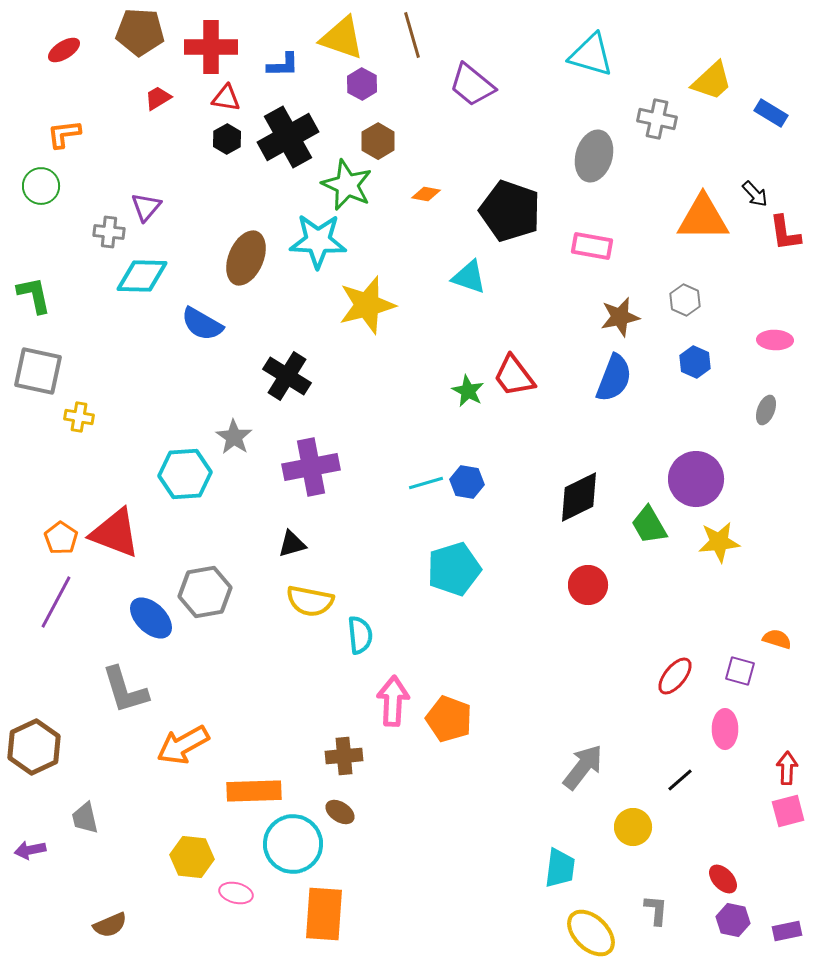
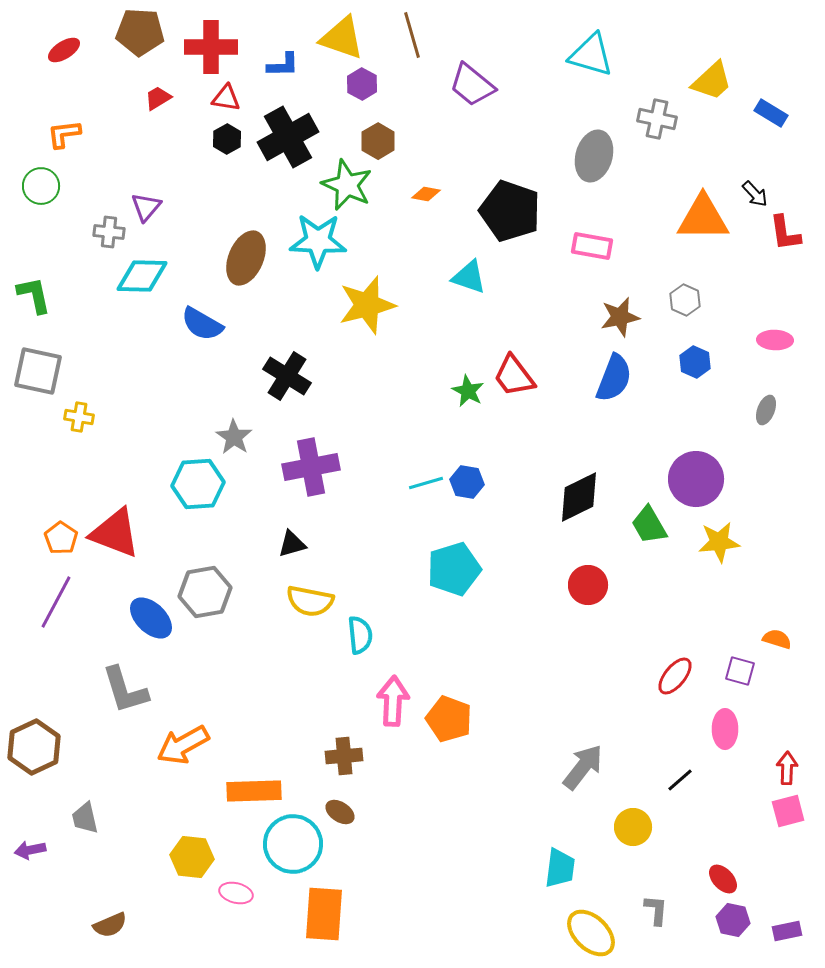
cyan hexagon at (185, 474): moved 13 px right, 10 px down
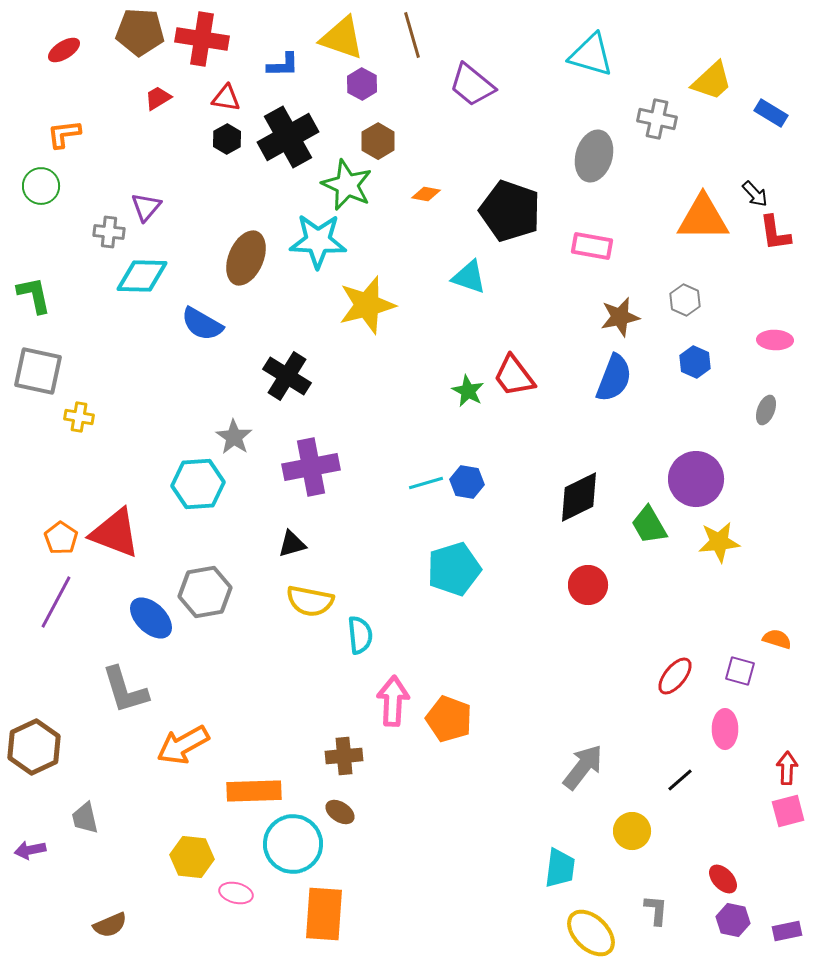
red cross at (211, 47): moved 9 px left, 8 px up; rotated 9 degrees clockwise
red L-shape at (785, 233): moved 10 px left
yellow circle at (633, 827): moved 1 px left, 4 px down
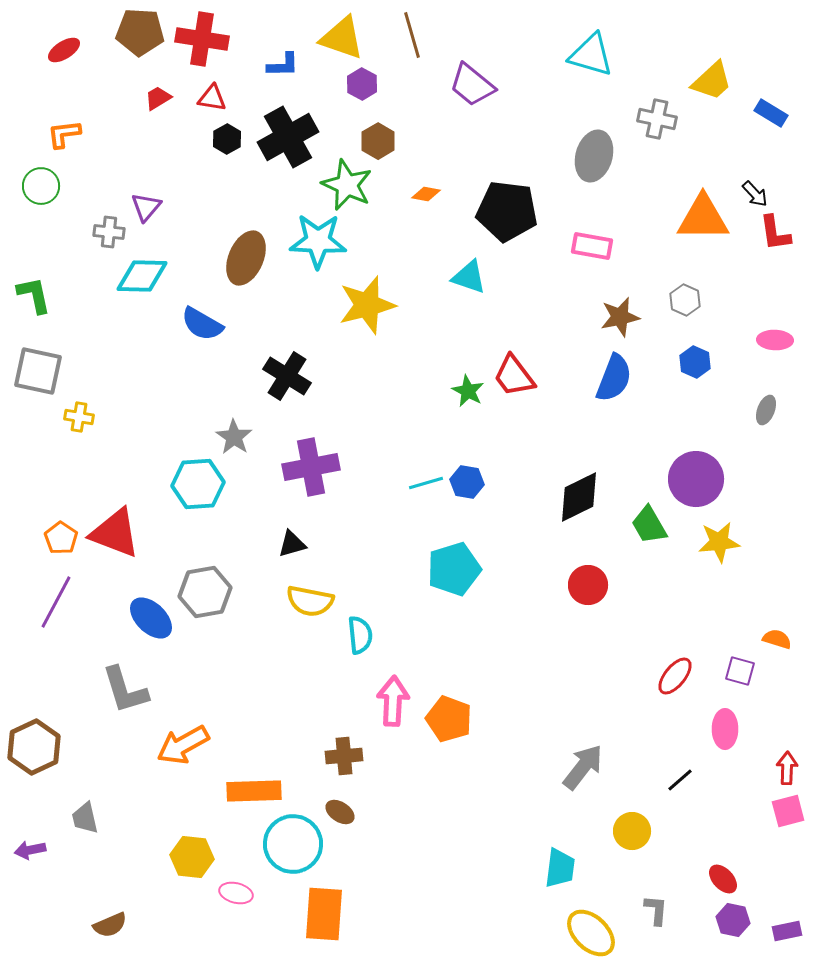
red triangle at (226, 98): moved 14 px left
black pentagon at (510, 211): moved 3 px left; rotated 12 degrees counterclockwise
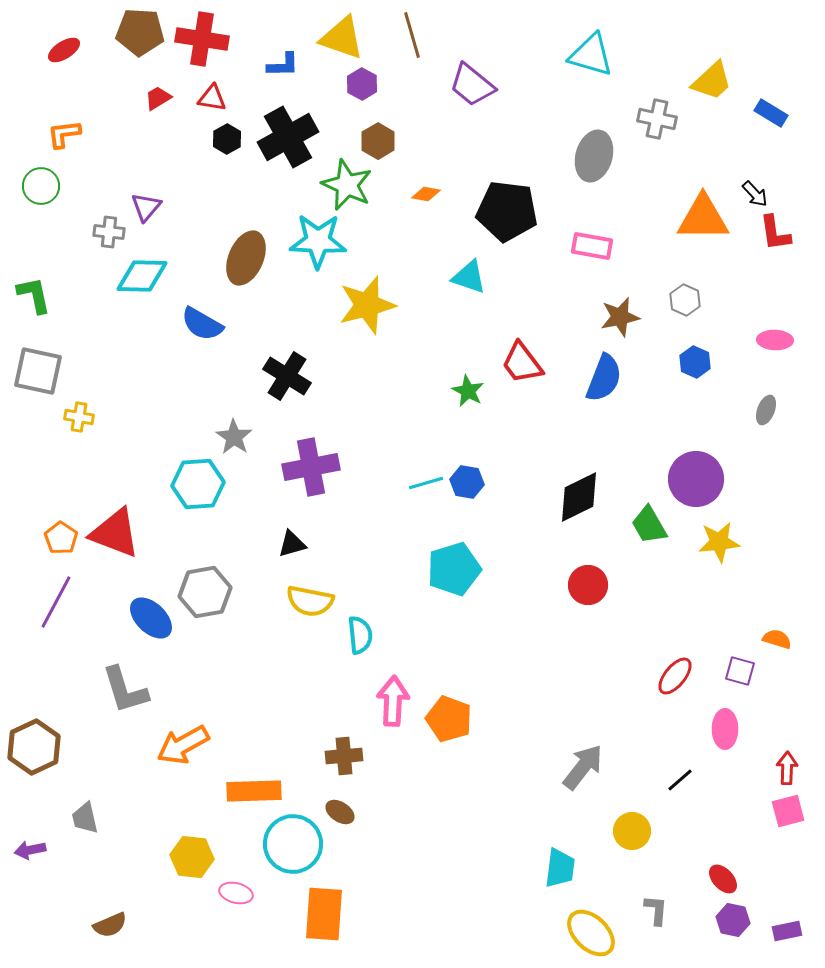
red trapezoid at (514, 376): moved 8 px right, 13 px up
blue semicircle at (614, 378): moved 10 px left
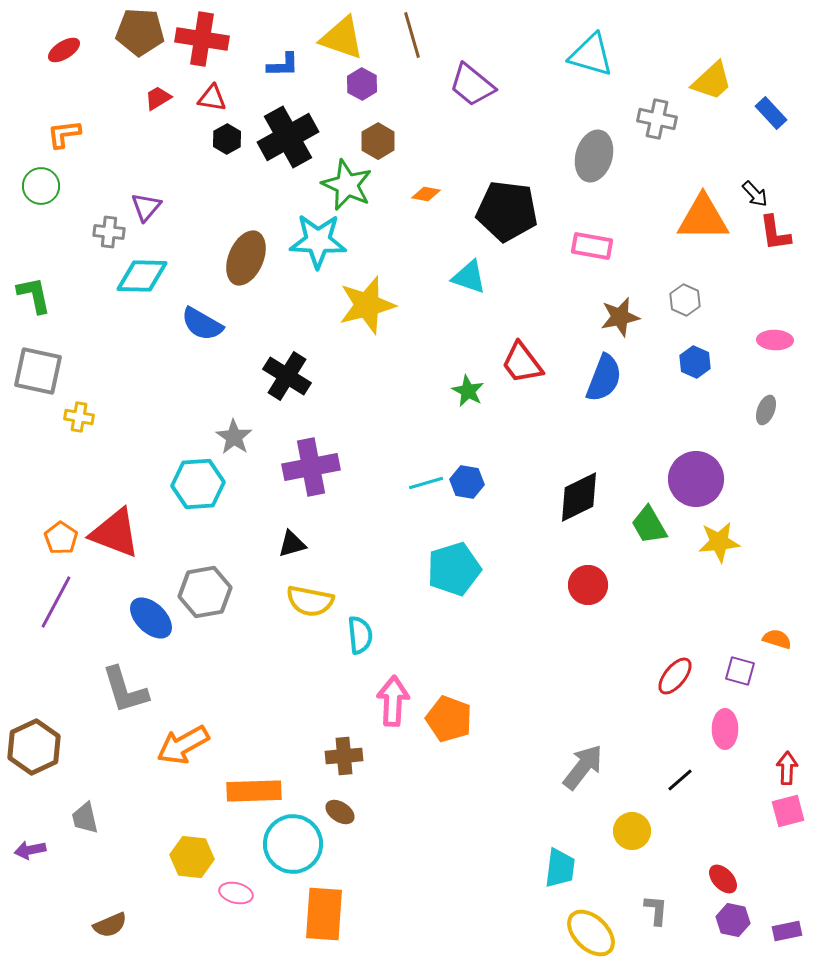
blue rectangle at (771, 113): rotated 16 degrees clockwise
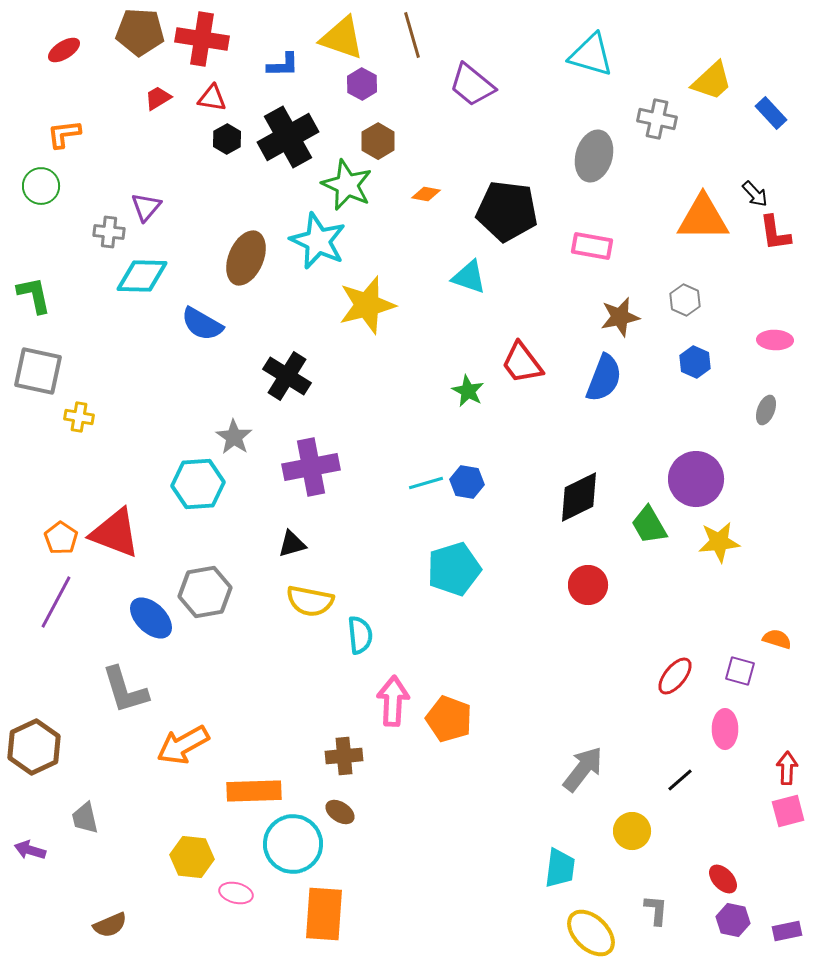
cyan star at (318, 241): rotated 22 degrees clockwise
gray arrow at (583, 767): moved 2 px down
purple arrow at (30, 850): rotated 28 degrees clockwise
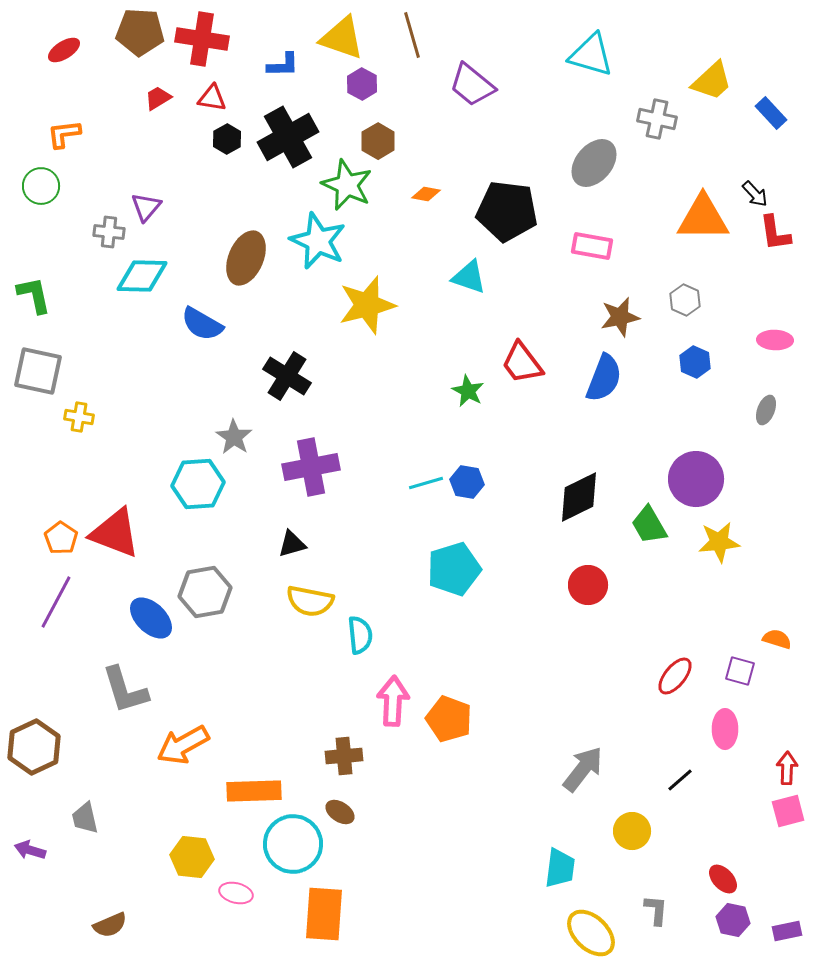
gray ellipse at (594, 156): moved 7 px down; rotated 24 degrees clockwise
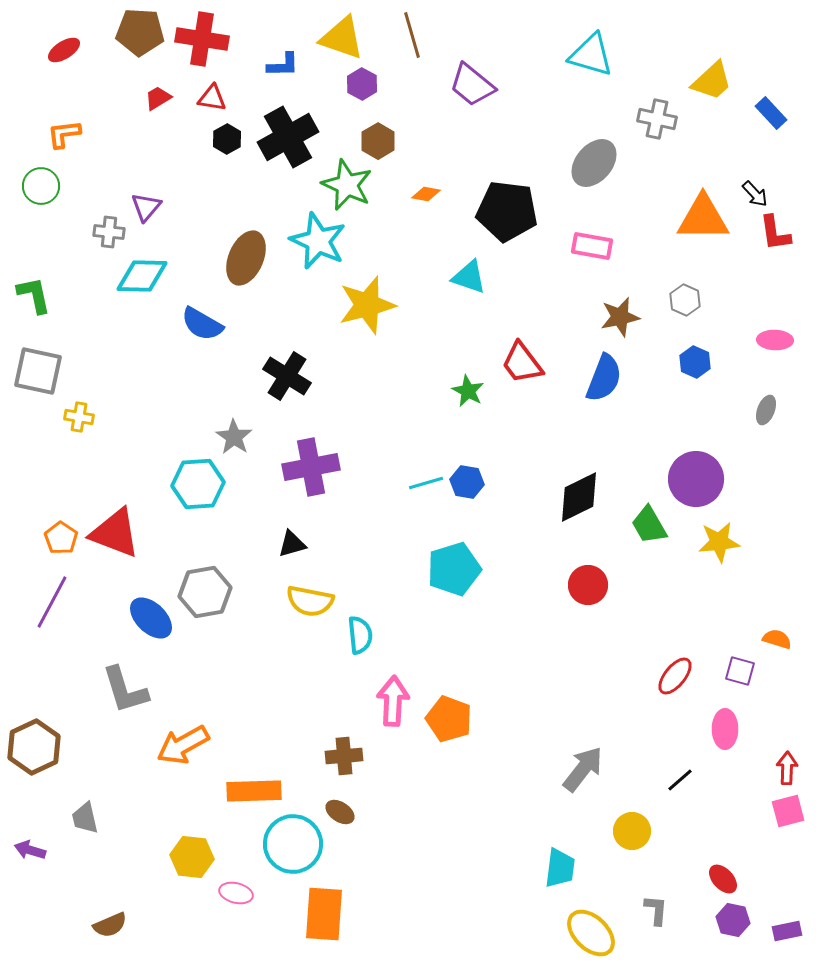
purple line at (56, 602): moved 4 px left
